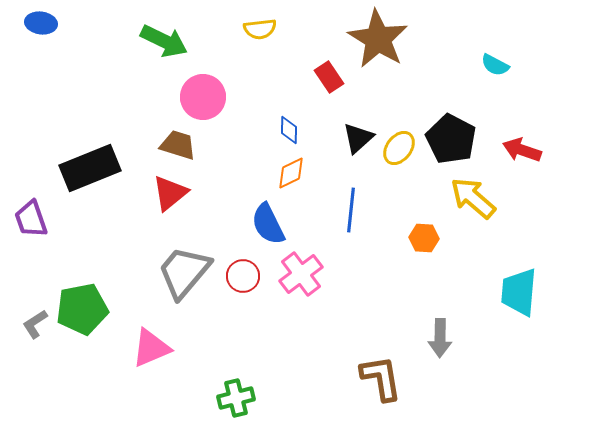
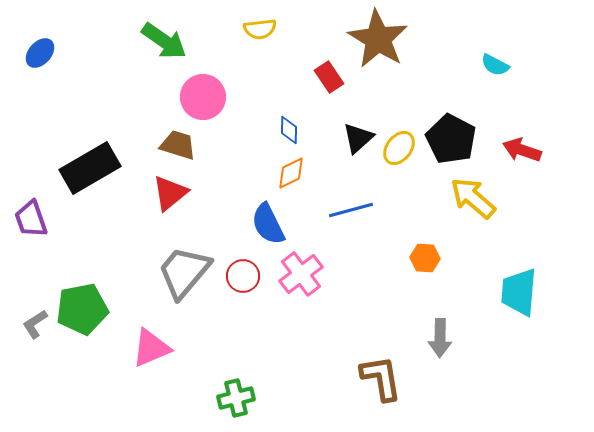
blue ellipse: moved 1 px left, 30 px down; rotated 56 degrees counterclockwise
green arrow: rotated 9 degrees clockwise
black rectangle: rotated 8 degrees counterclockwise
blue line: rotated 69 degrees clockwise
orange hexagon: moved 1 px right, 20 px down
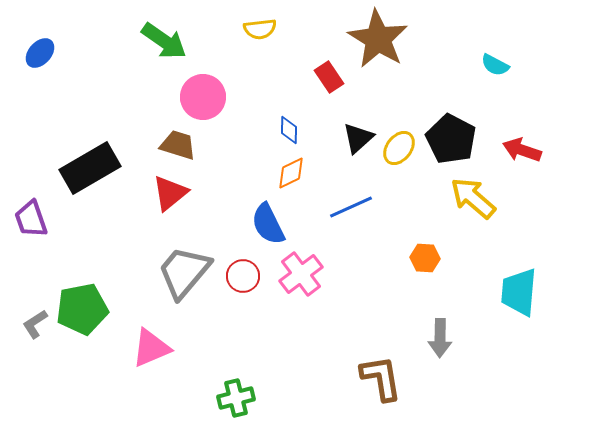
blue line: moved 3 px up; rotated 9 degrees counterclockwise
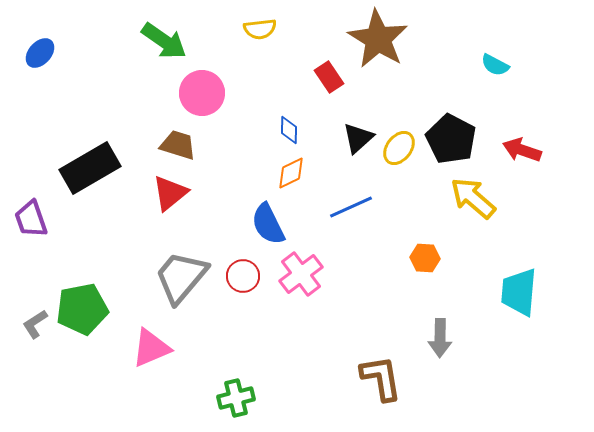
pink circle: moved 1 px left, 4 px up
gray trapezoid: moved 3 px left, 5 px down
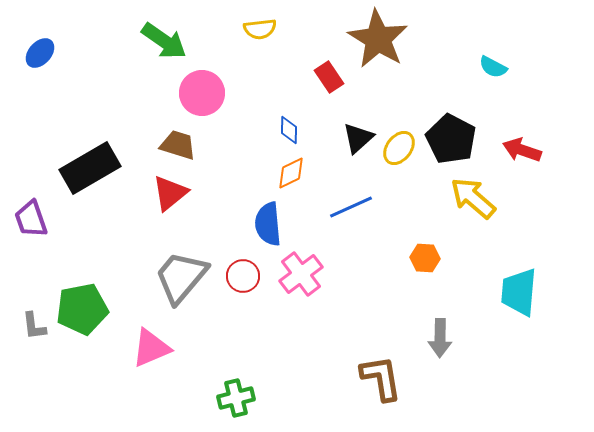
cyan semicircle: moved 2 px left, 2 px down
blue semicircle: rotated 21 degrees clockwise
gray L-shape: moved 1 px left, 2 px down; rotated 64 degrees counterclockwise
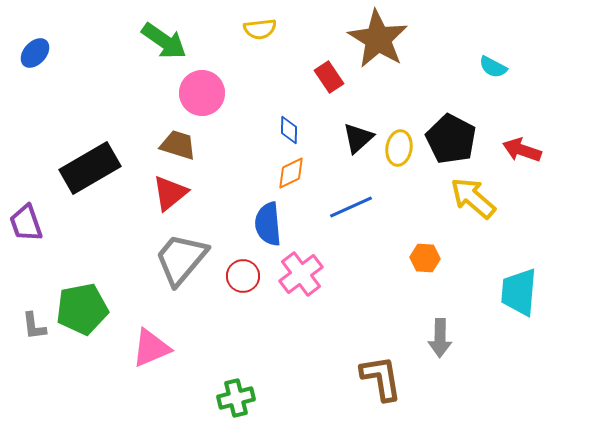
blue ellipse: moved 5 px left
yellow ellipse: rotated 28 degrees counterclockwise
purple trapezoid: moved 5 px left, 4 px down
gray trapezoid: moved 18 px up
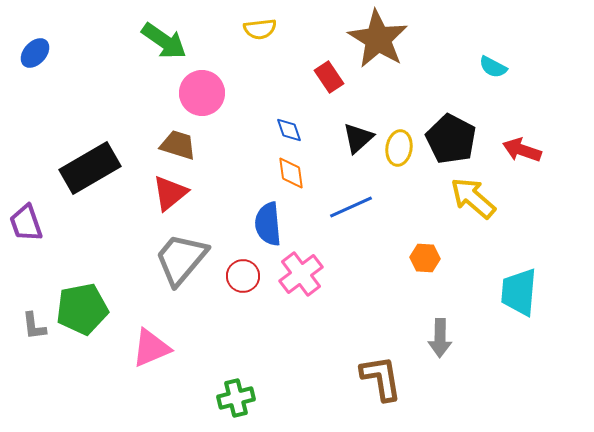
blue diamond: rotated 20 degrees counterclockwise
orange diamond: rotated 72 degrees counterclockwise
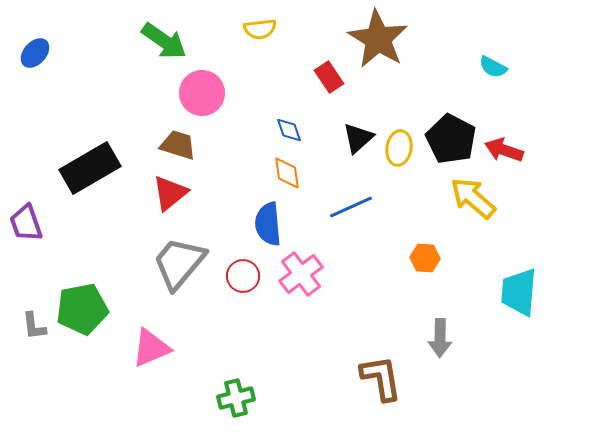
red arrow: moved 18 px left
orange diamond: moved 4 px left
gray trapezoid: moved 2 px left, 4 px down
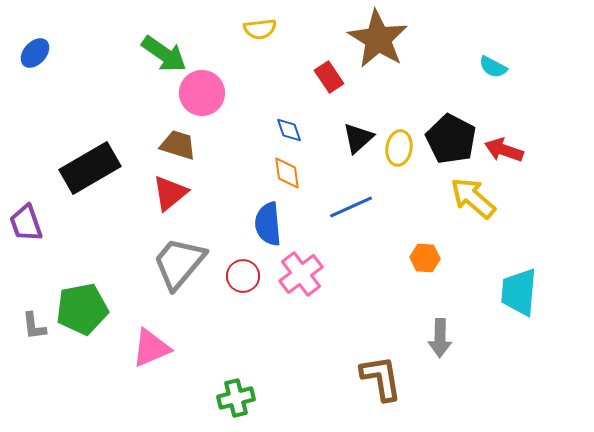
green arrow: moved 13 px down
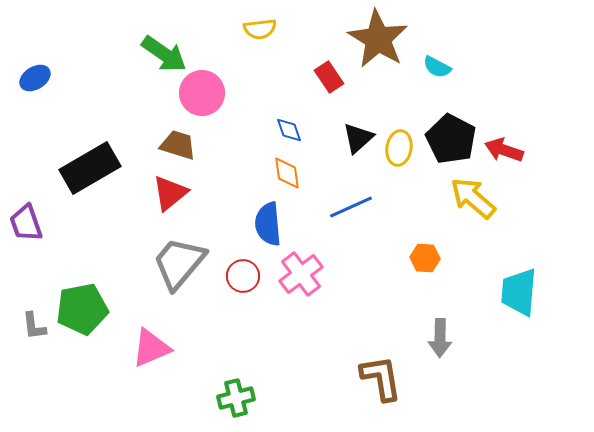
blue ellipse: moved 25 px down; rotated 16 degrees clockwise
cyan semicircle: moved 56 px left
